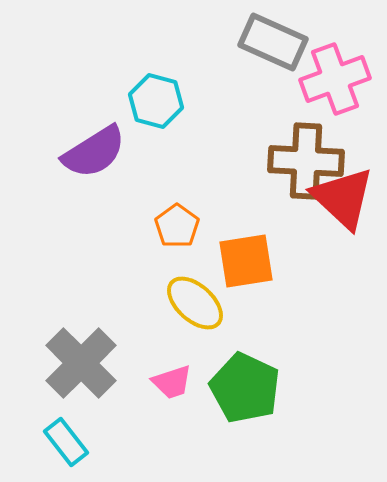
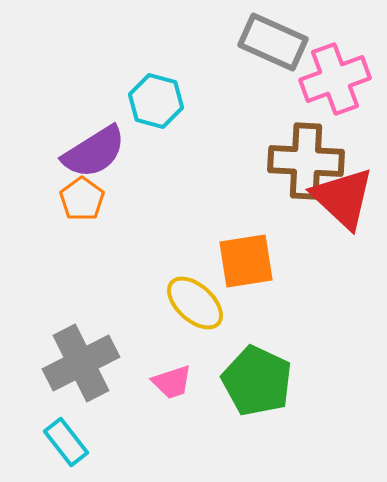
orange pentagon: moved 95 px left, 27 px up
gray cross: rotated 18 degrees clockwise
green pentagon: moved 12 px right, 7 px up
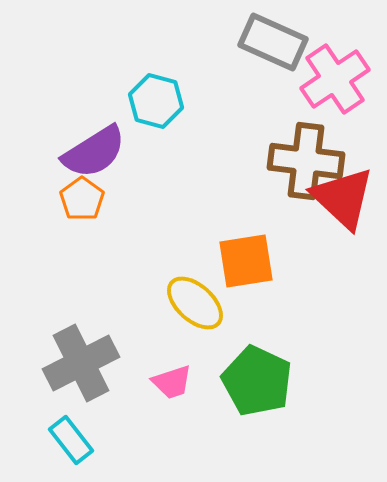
pink cross: rotated 14 degrees counterclockwise
brown cross: rotated 4 degrees clockwise
cyan rectangle: moved 5 px right, 2 px up
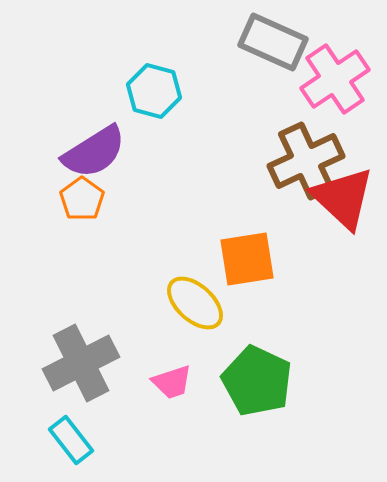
cyan hexagon: moved 2 px left, 10 px up
brown cross: rotated 32 degrees counterclockwise
orange square: moved 1 px right, 2 px up
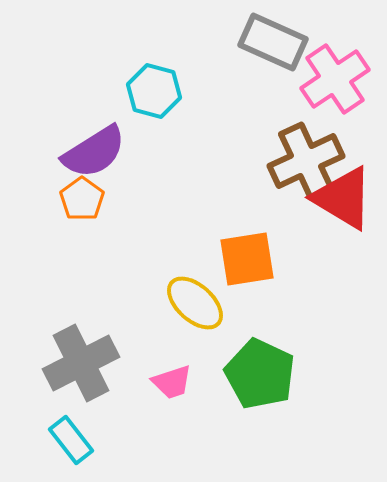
red triangle: rotated 12 degrees counterclockwise
green pentagon: moved 3 px right, 7 px up
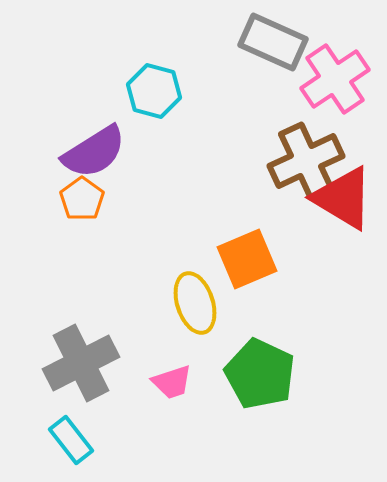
orange square: rotated 14 degrees counterclockwise
yellow ellipse: rotated 30 degrees clockwise
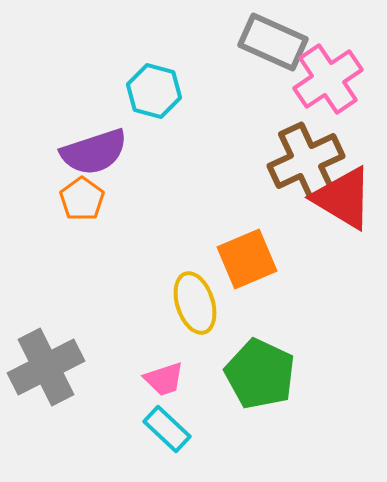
pink cross: moved 7 px left
purple semicircle: rotated 14 degrees clockwise
gray cross: moved 35 px left, 4 px down
pink trapezoid: moved 8 px left, 3 px up
cyan rectangle: moved 96 px right, 11 px up; rotated 9 degrees counterclockwise
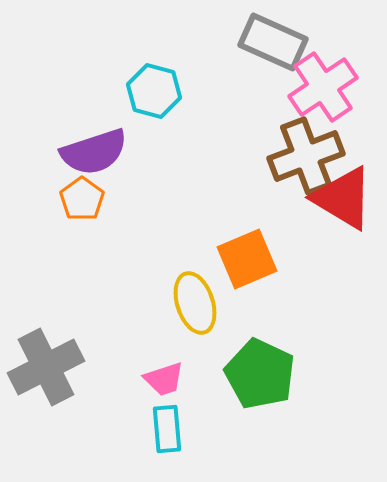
pink cross: moved 5 px left, 8 px down
brown cross: moved 5 px up; rotated 4 degrees clockwise
cyan rectangle: rotated 42 degrees clockwise
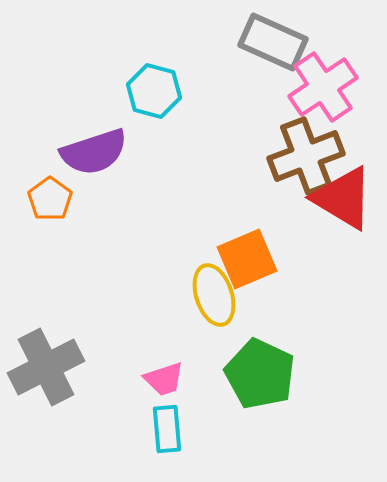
orange pentagon: moved 32 px left
yellow ellipse: moved 19 px right, 8 px up
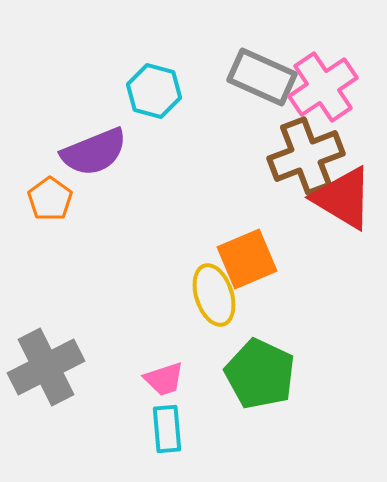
gray rectangle: moved 11 px left, 35 px down
purple semicircle: rotated 4 degrees counterclockwise
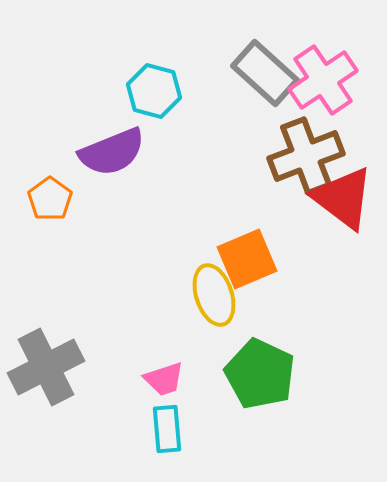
gray rectangle: moved 3 px right, 4 px up; rotated 18 degrees clockwise
pink cross: moved 7 px up
purple semicircle: moved 18 px right
red triangle: rotated 6 degrees clockwise
